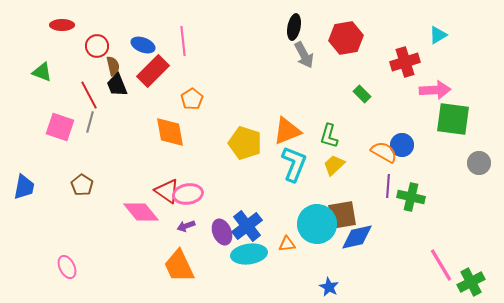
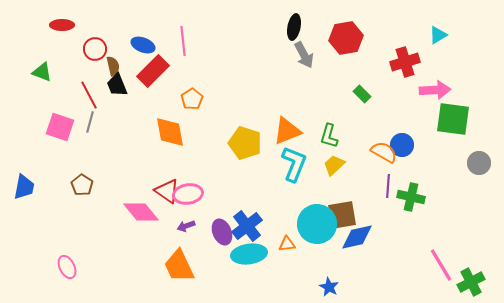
red circle at (97, 46): moved 2 px left, 3 px down
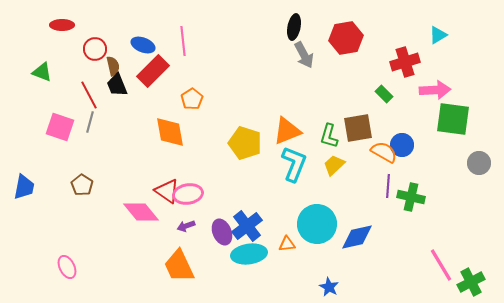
green rectangle at (362, 94): moved 22 px right
brown square at (342, 215): moved 16 px right, 87 px up
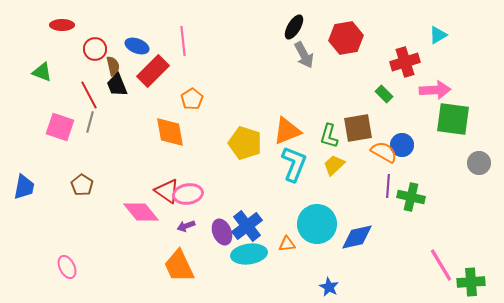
black ellipse at (294, 27): rotated 20 degrees clockwise
blue ellipse at (143, 45): moved 6 px left, 1 px down
green cross at (471, 282): rotated 24 degrees clockwise
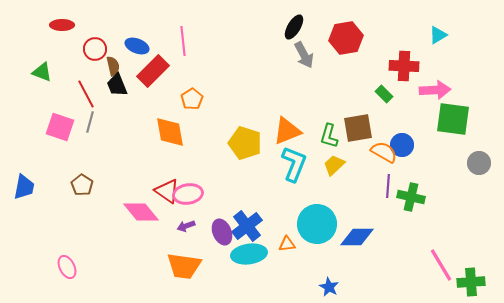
red cross at (405, 62): moved 1 px left, 4 px down; rotated 20 degrees clockwise
red line at (89, 95): moved 3 px left, 1 px up
blue diamond at (357, 237): rotated 12 degrees clockwise
orange trapezoid at (179, 266): moved 5 px right; rotated 57 degrees counterclockwise
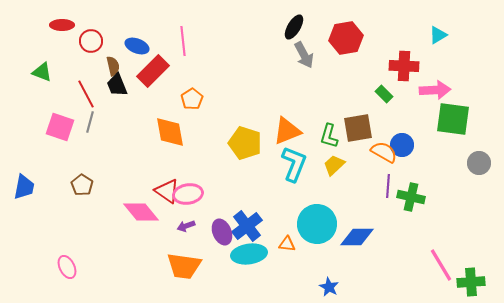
red circle at (95, 49): moved 4 px left, 8 px up
orange triangle at (287, 244): rotated 12 degrees clockwise
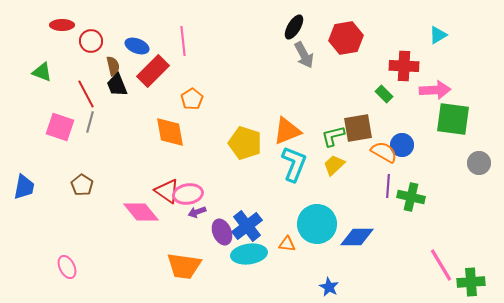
green L-shape at (329, 136): moved 4 px right; rotated 60 degrees clockwise
purple arrow at (186, 226): moved 11 px right, 14 px up
